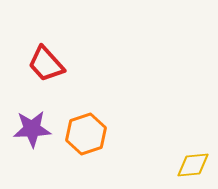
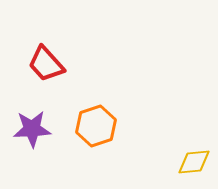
orange hexagon: moved 10 px right, 8 px up
yellow diamond: moved 1 px right, 3 px up
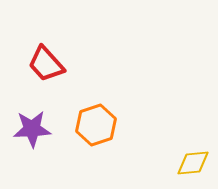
orange hexagon: moved 1 px up
yellow diamond: moved 1 px left, 1 px down
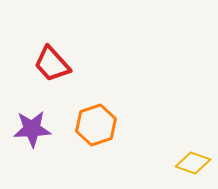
red trapezoid: moved 6 px right
yellow diamond: rotated 24 degrees clockwise
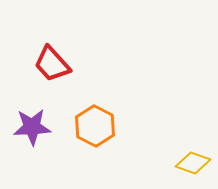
orange hexagon: moved 1 px left, 1 px down; rotated 15 degrees counterclockwise
purple star: moved 2 px up
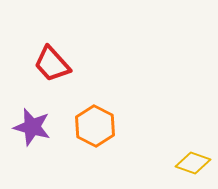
purple star: rotated 18 degrees clockwise
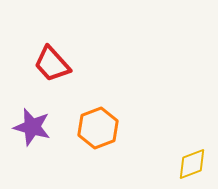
orange hexagon: moved 3 px right, 2 px down; rotated 12 degrees clockwise
yellow diamond: moved 1 px left, 1 px down; rotated 40 degrees counterclockwise
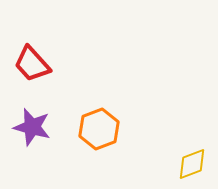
red trapezoid: moved 20 px left
orange hexagon: moved 1 px right, 1 px down
